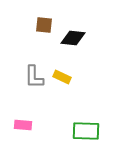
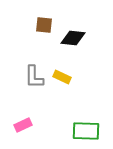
pink rectangle: rotated 30 degrees counterclockwise
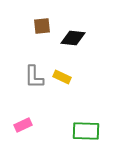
brown square: moved 2 px left, 1 px down; rotated 12 degrees counterclockwise
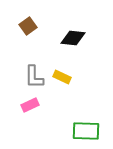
brown square: moved 14 px left; rotated 30 degrees counterclockwise
pink rectangle: moved 7 px right, 20 px up
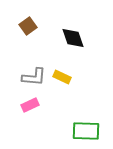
black diamond: rotated 65 degrees clockwise
gray L-shape: rotated 85 degrees counterclockwise
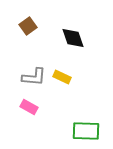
pink rectangle: moved 1 px left, 2 px down; rotated 54 degrees clockwise
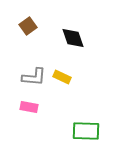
pink rectangle: rotated 18 degrees counterclockwise
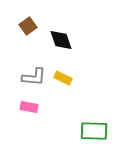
black diamond: moved 12 px left, 2 px down
yellow rectangle: moved 1 px right, 1 px down
green rectangle: moved 8 px right
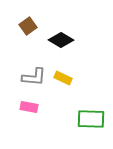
black diamond: rotated 40 degrees counterclockwise
green rectangle: moved 3 px left, 12 px up
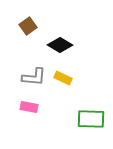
black diamond: moved 1 px left, 5 px down
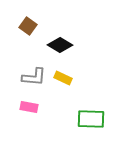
brown square: rotated 18 degrees counterclockwise
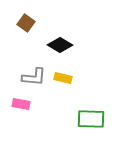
brown square: moved 2 px left, 3 px up
yellow rectangle: rotated 12 degrees counterclockwise
pink rectangle: moved 8 px left, 3 px up
